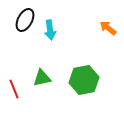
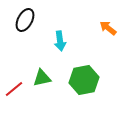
cyan arrow: moved 10 px right, 11 px down
red line: rotated 72 degrees clockwise
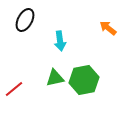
green triangle: moved 13 px right
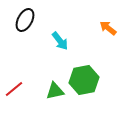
cyan arrow: rotated 30 degrees counterclockwise
green triangle: moved 13 px down
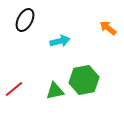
cyan arrow: rotated 66 degrees counterclockwise
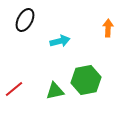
orange arrow: rotated 54 degrees clockwise
green hexagon: moved 2 px right
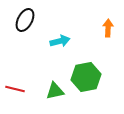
green hexagon: moved 3 px up
red line: moved 1 px right; rotated 54 degrees clockwise
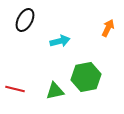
orange arrow: rotated 24 degrees clockwise
